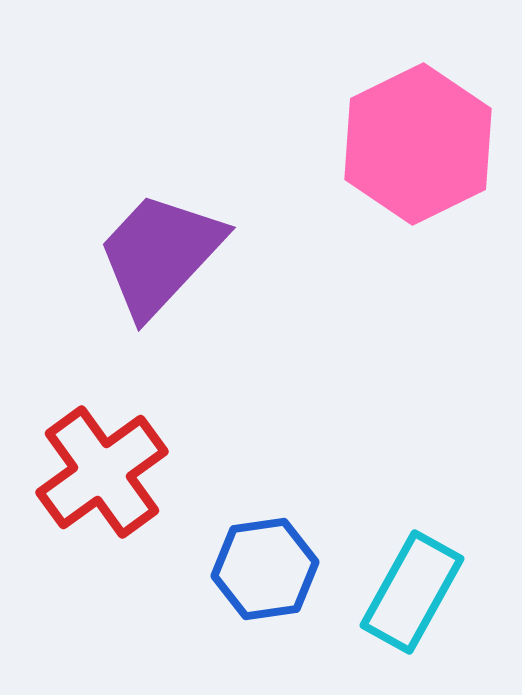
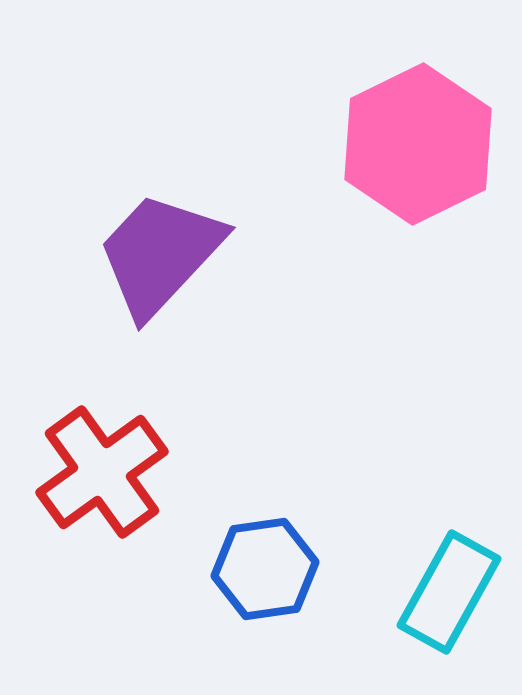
cyan rectangle: moved 37 px right
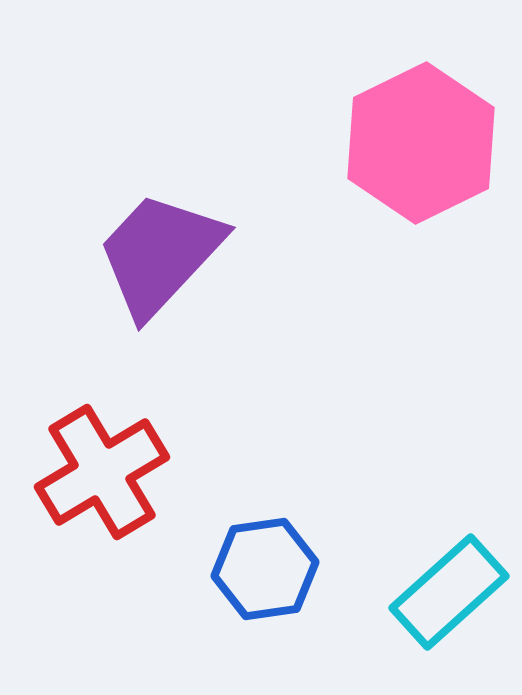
pink hexagon: moved 3 px right, 1 px up
red cross: rotated 5 degrees clockwise
cyan rectangle: rotated 19 degrees clockwise
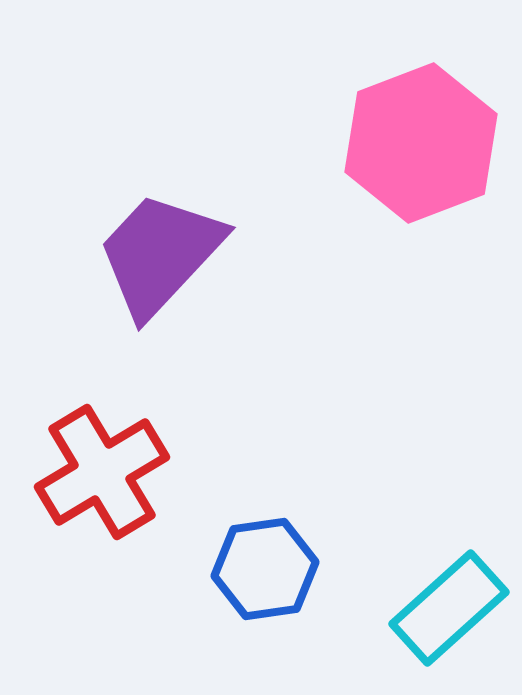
pink hexagon: rotated 5 degrees clockwise
cyan rectangle: moved 16 px down
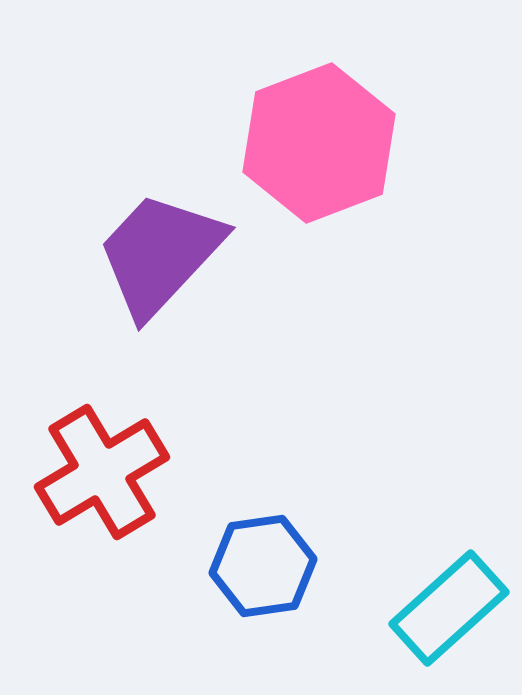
pink hexagon: moved 102 px left
blue hexagon: moved 2 px left, 3 px up
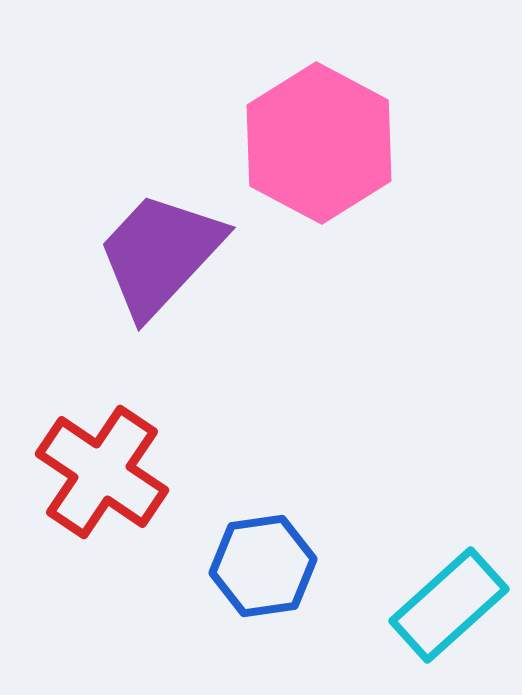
pink hexagon: rotated 11 degrees counterclockwise
red cross: rotated 25 degrees counterclockwise
cyan rectangle: moved 3 px up
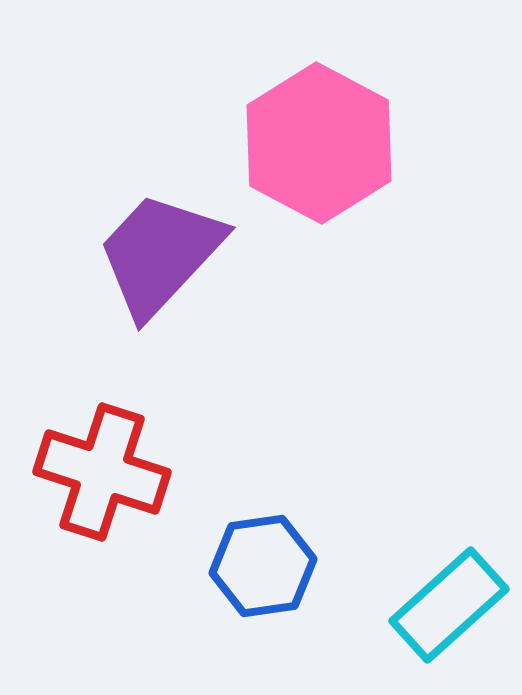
red cross: rotated 16 degrees counterclockwise
